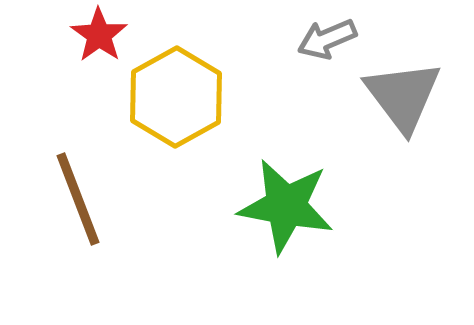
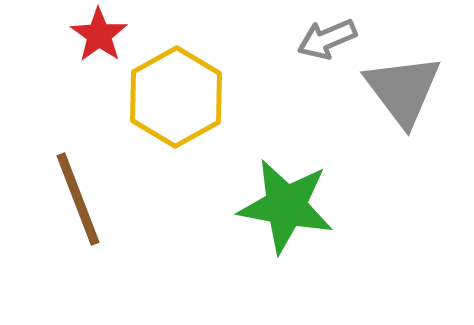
gray triangle: moved 6 px up
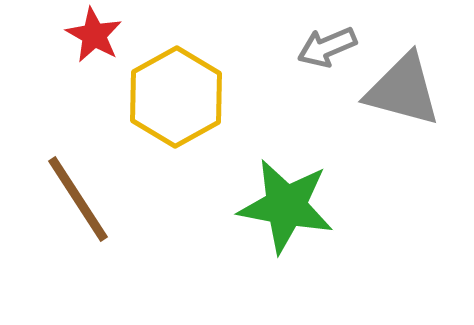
red star: moved 5 px left; rotated 6 degrees counterclockwise
gray arrow: moved 8 px down
gray triangle: rotated 38 degrees counterclockwise
brown line: rotated 12 degrees counterclockwise
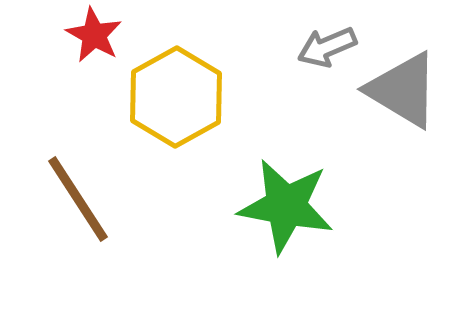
gray triangle: rotated 16 degrees clockwise
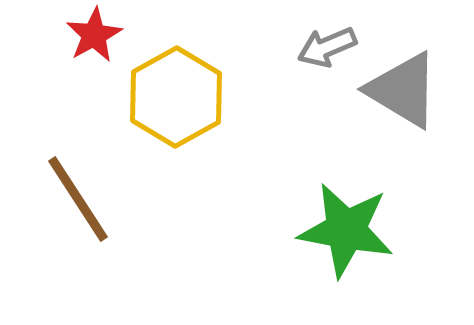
red star: rotated 14 degrees clockwise
green star: moved 60 px right, 24 px down
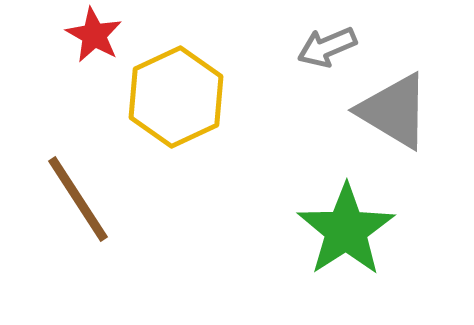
red star: rotated 14 degrees counterclockwise
gray triangle: moved 9 px left, 21 px down
yellow hexagon: rotated 4 degrees clockwise
green star: rotated 28 degrees clockwise
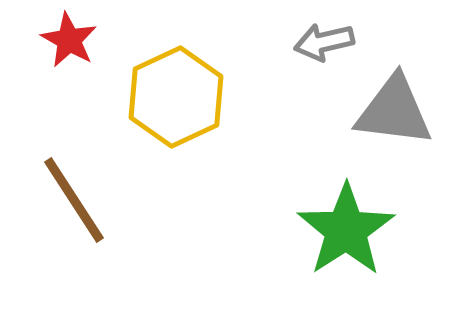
red star: moved 25 px left, 5 px down
gray arrow: moved 3 px left, 5 px up; rotated 10 degrees clockwise
gray triangle: rotated 24 degrees counterclockwise
brown line: moved 4 px left, 1 px down
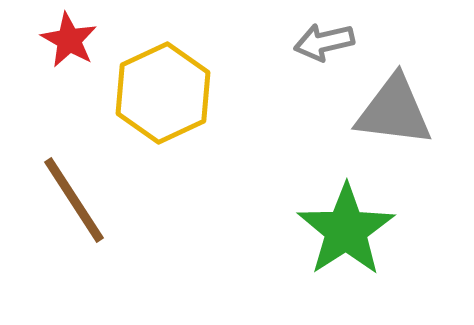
yellow hexagon: moved 13 px left, 4 px up
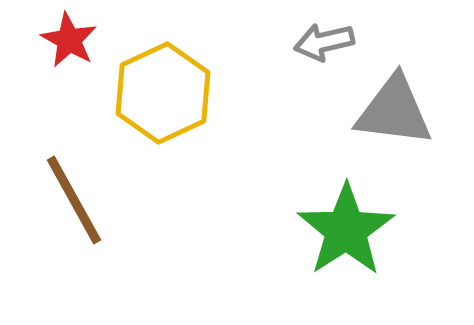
brown line: rotated 4 degrees clockwise
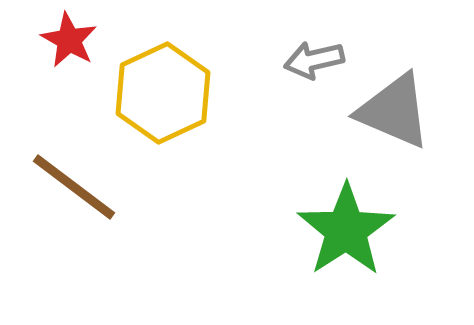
gray arrow: moved 10 px left, 18 px down
gray triangle: rotated 16 degrees clockwise
brown line: moved 13 px up; rotated 24 degrees counterclockwise
